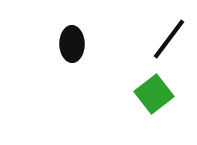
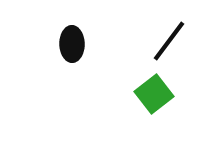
black line: moved 2 px down
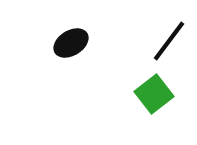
black ellipse: moved 1 px left, 1 px up; rotated 60 degrees clockwise
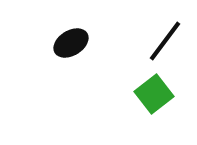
black line: moved 4 px left
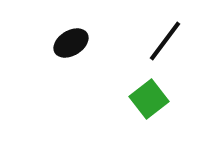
green square: moved 5 px left, 5 px down
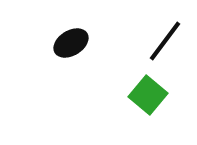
green square: moved 1 px left, 4 px up; rotated 12 degrees counterclockwise
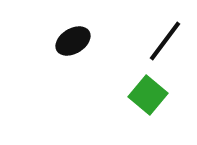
black ellipse: moved 2 px right, 2 px up
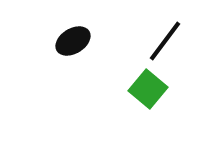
green square: moved 6 px up
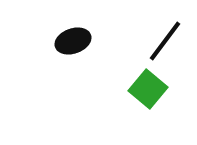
black ellipse: rotated 12 degrees clockwise
